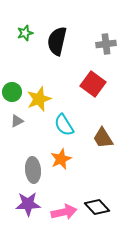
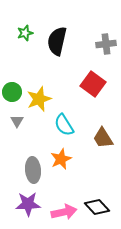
gray triangle: rotated 32 degrees counterclockwise
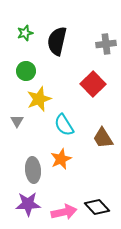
red square: rotated 10 degrees clockwise
green circle: moved 14 px right, 21 px up
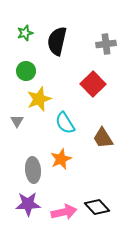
cyan semicircle: moved 1 px right, 2 px up
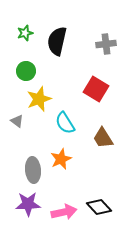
red square: moved 3 px right, 5 px down; rotated 15 degrees counterclockwise
gray triangle: rotated 24 degrees counterclockwise
black diamond: moved 2 px right
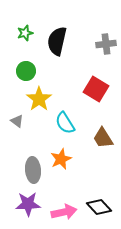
yellow star: rotated 15 degrees counterclockwise
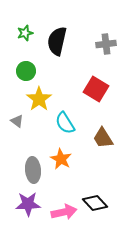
orange star: rotated 20 degrees counterclockwise
black diamond: moved 4 px left, 4 px up
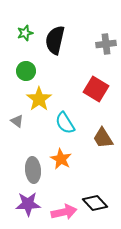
black semicircle: moved 2 px left, 1 px up
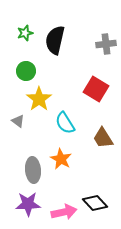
gray triangle: moved 1 px right
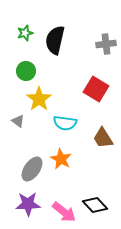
cyan semicircle: rotated 50 degrees counterclockwise
gray ellipse: moved 1 px left, 1 px up; rotated 40 degrees clockwise
black diamond: moved 2 px down
pink arrow: rotated 50 degrees clockwise
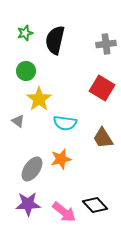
red square: moved 6 px right, 1 px up
orange star: rotated 30 degrees clockwise
